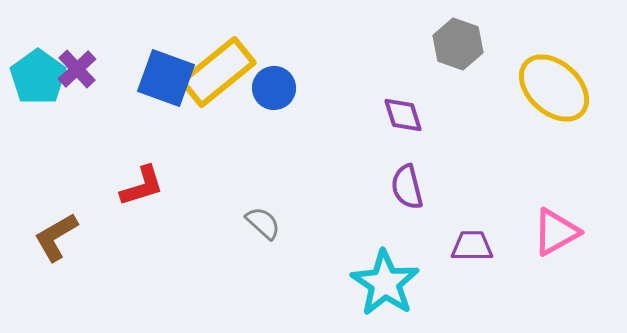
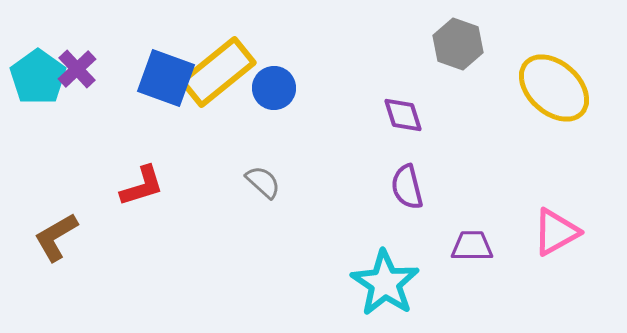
gray semicircle: moved 41 px up
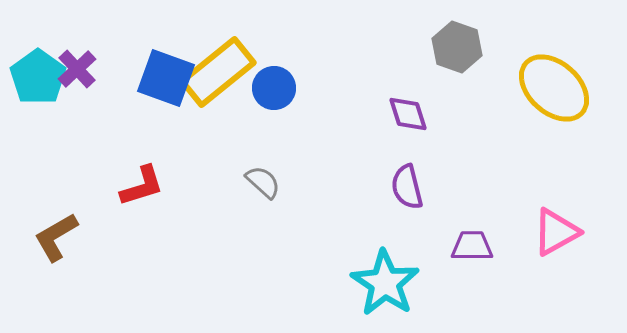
gray hexagon: moved 1 px left, 3 px down
purple diamond: moved 5 px right, 1 px up
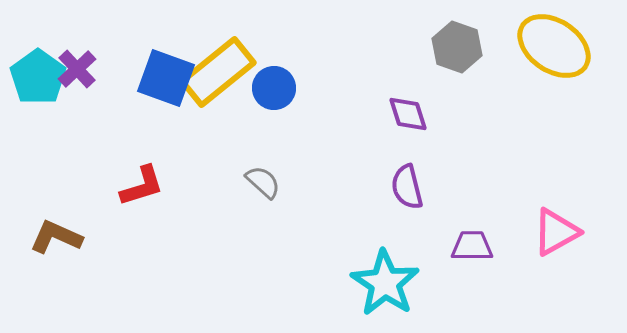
yellow ellipse: moved 42 px up; rotated 8 degrees counterclockwise
brown L-shape: rotated 54 degrees clockwise
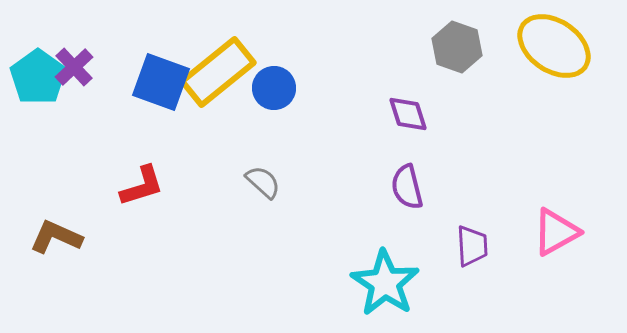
purple cross: moved 3 px left, 2 px up
blue square: moved 5 px left, 4 px down
purple trapezoid: rotated 87 degrees clockwise
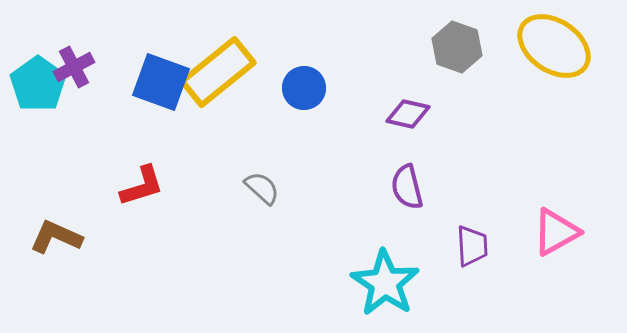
purple cross: rotated 15 degrees clockwise
cyan pentagon: moved 7 px down
blue circle: moved 30 px right
purple diamond: rotated 60 degrees counterclockwise
gray semicircle: moved 1 px left, 6 px down
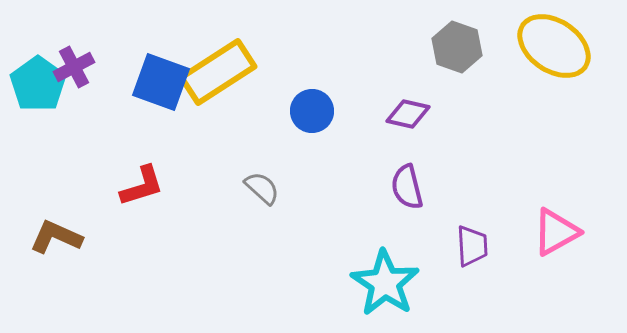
yellow rectangle: rotated 6 degrees clockwise
blue circle: moved 8 px right, 23 px down
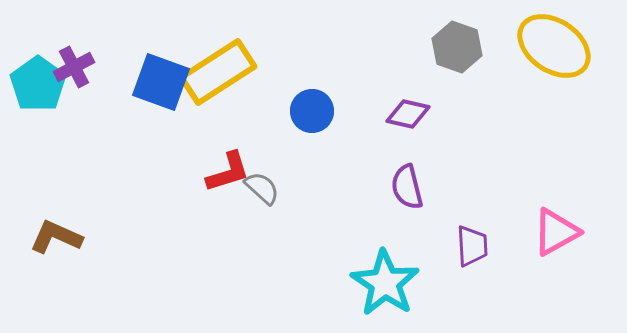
red L-shape: moved 86 px right, 14 px up
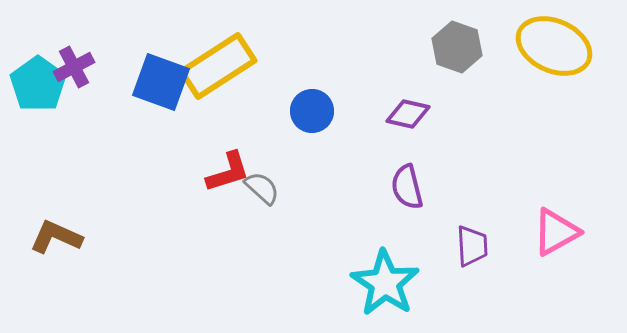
yellow ellipse: rotated 10 degrees counterclockwise
yellow rectangle: moved 6 px up
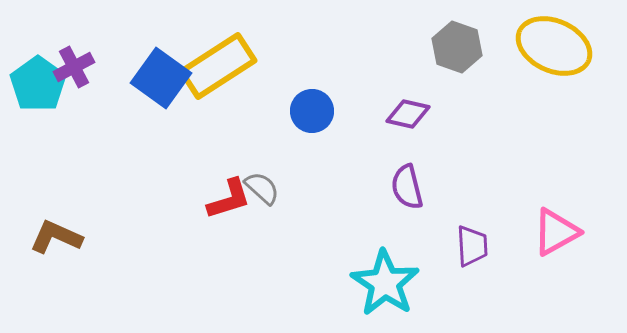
blue square: moved 4 px up; rotated 16 degrees clockwise
red L-shape: moved 1 px right, 27 px down
